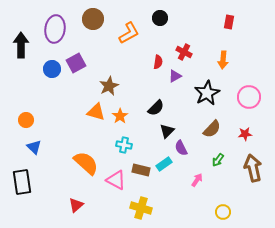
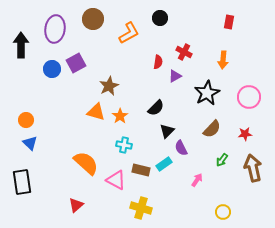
blue triangle: moved 4 px left, 4 px up
green arrow: moved 4 px right
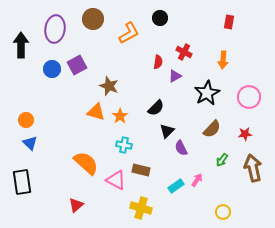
purple square: moved 1 px right, 2 px down
brown star: rotated 24 degrees counterclockwise
cyan rectangle: moved 12 px right, 22 px down
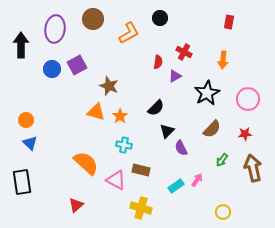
pink circle: moved 1 px left, 2 px down
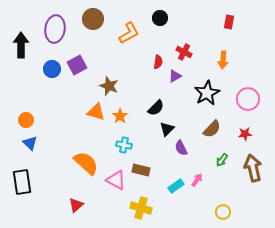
black triangle: moved 2 px up
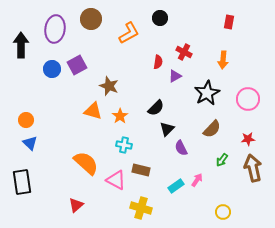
brown circle: moved 2 px left
orange triangle: moved 3 px left, 1 px up
red star: moved 3 px right, 5 px down
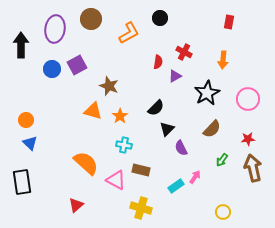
pink arrow: moved 2 px left, 3 px up
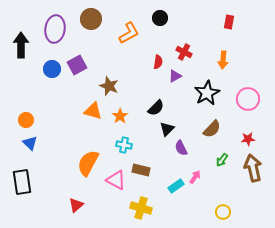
orange semicircle: moved 2 px right; rotated 104 degrees counterclockwise
